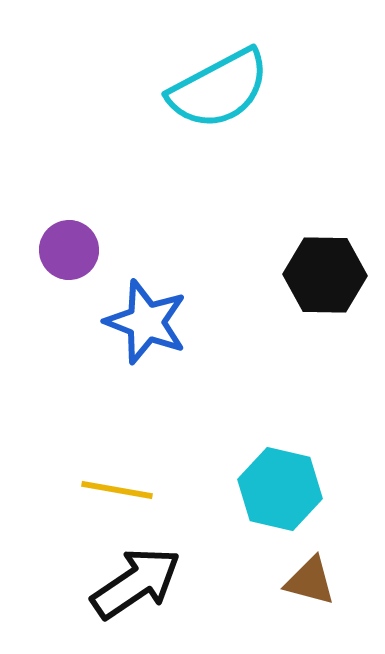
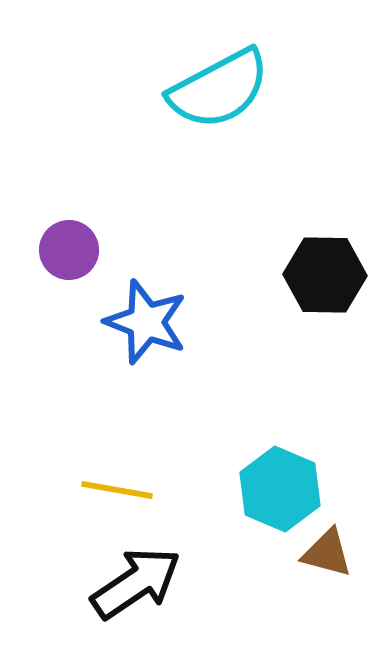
cyan hexagon: rotated 10 degrees clockwise
brown triangle: moved 17 px right, 28 px up
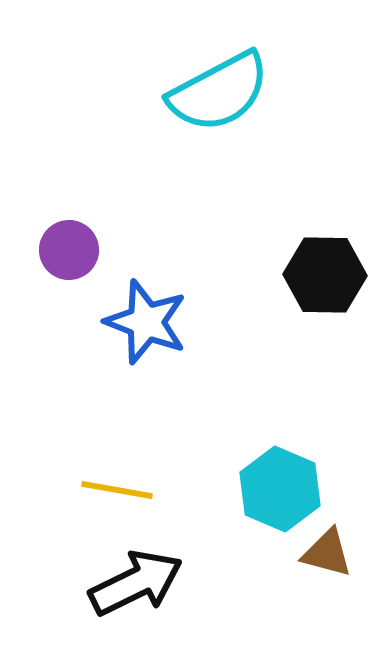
cyan semicircle: moved 3 px down
black arrow: rotated 8 degrees clockwise
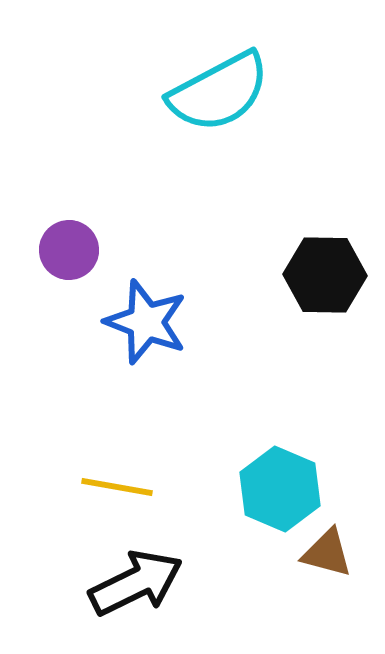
yellow line: moved 3 px up
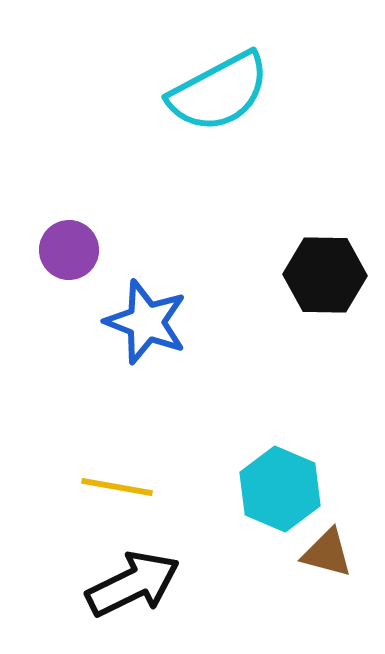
black arrow: moved 3 px left, 1 px down
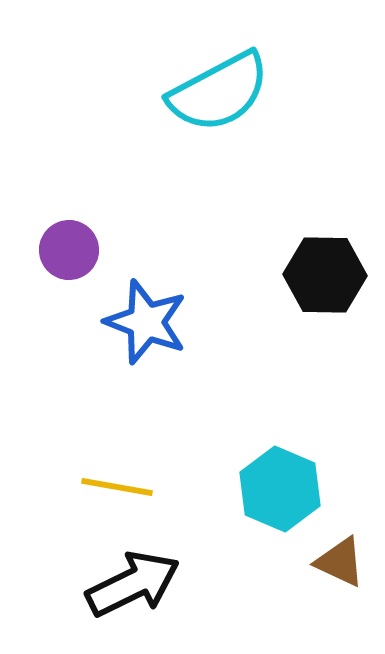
brown triangle: moved 13 px right, 9 px down; rotated 10 degrees clockwise
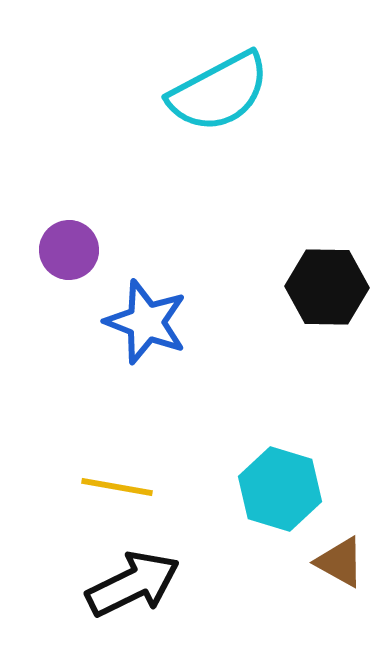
black hexagon: moved 2 px right, 12 px down
cyan hexagon: rotated 6 degrees counterclockwise
brown triangle: rotated 4 degrees clockwise
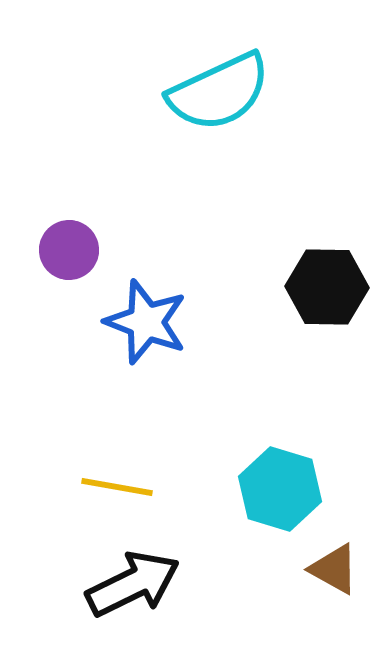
cyan semicircle: rotated 3 degrees clockwise
brown triangle: moved 6 px left, 7 px down
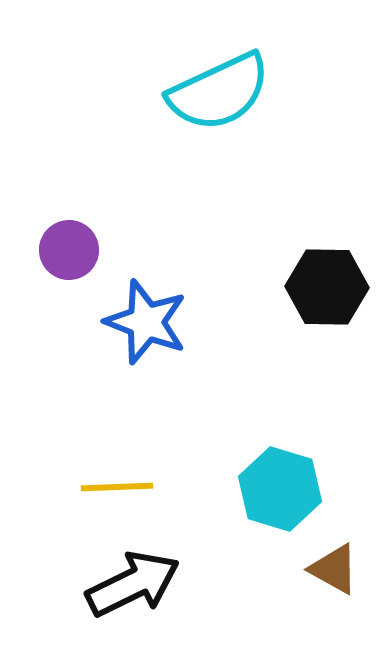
yellow line: rotated 12 degrees counterclockwise
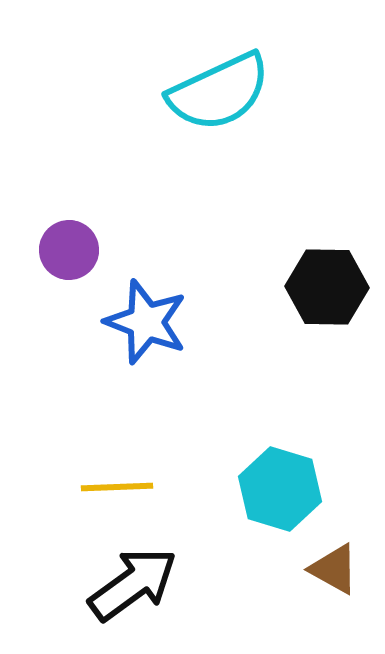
black arrow: rotated 10 degrees counterclockwise
